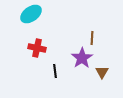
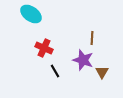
cyan ellipse: rotated 70 degrees clockwise
red cross: moved 7 px right; rotated 12 degrees clockwise
purple star: moved 1 px right, 2 px down; rotated 20 degrees counterclockwise
black line: rotated 24 degrees counterclockwise
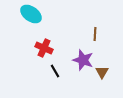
brown line: moved 3 px right, 4 px up
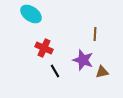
brown triangle: rotated 48 degrees clockwise
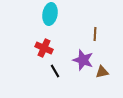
cyan ellipse: moved 19 px right; rotated 65 degrees clockwise
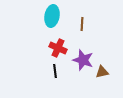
cyan ellipse: moved 2 px right, 2 px down
brown line: moved 13 px left, 10 px up
red cross: moved 14 px right
black line: rotated 24 degrees clockwise
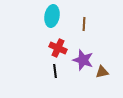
brown line: moved 2 px right
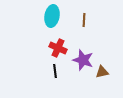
brown line: moved 4 px up
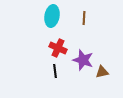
brown line: moved 2 px up
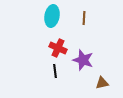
brown triangle: moved 11 px down
